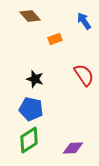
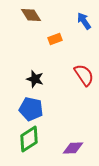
brown diamond: moved 1 px right, 1 px up; rotated 10 degrees clockwise
green diamond: moved 1 px up
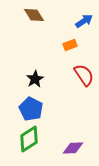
brown diamond: moved 3 px right
blue arrow: rotated 90 degrees clockwise
orange rectangle: moved 15 px right, 6 px down
black star: rotated 24 degrees clockwise
blue pentagon: rotated 15 degrees clockwise
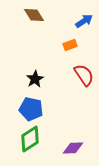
blue pentagon: rotated 15 degrees counterclockwise
green diamond: moved 1 px right
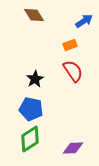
red semicircle: moved 11 px left, 4 px up
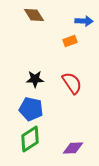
blue arrow: rotated 36 degrees clockwise
orange rectangle: moved 4 px up
red semicircle: moved 1 px left, 12 px down
black star: rotated 30 degrees clockwise
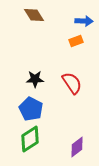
orange rectangle: moved 6 px right
blue pentagon: rotated 15 degrees clockwise
purple diamond: moved 4 px right, 1 px up; rotated 35 degrees counterclockwise
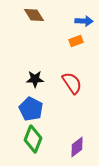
green diamond: moved 3 px right; rotated 36 degrees counterclockwise
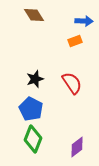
orange rectangle: moved 1 px left
black star: rotated 18 degrees counterclockwise
